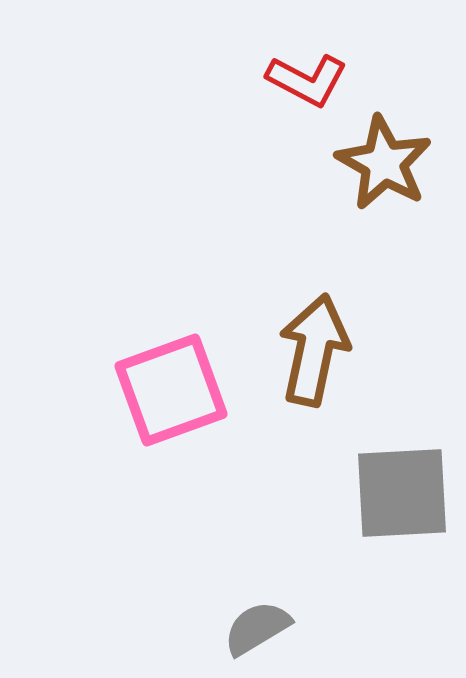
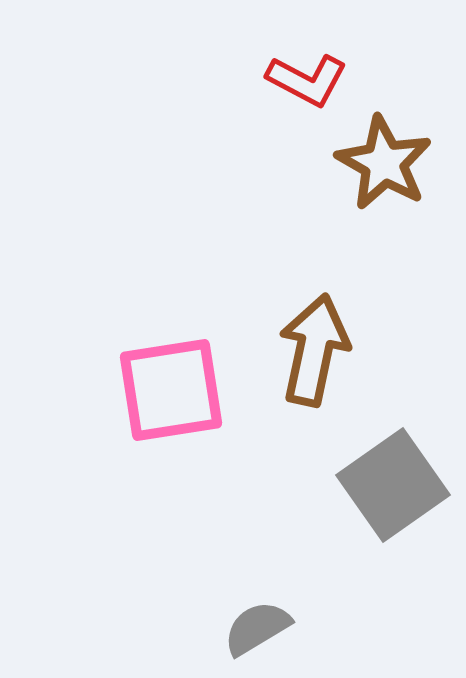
pink square: rotated 11 degrees clockwise
gray square: moved 9 px left, 8 px up; rotated 32 degrees counterclockwise
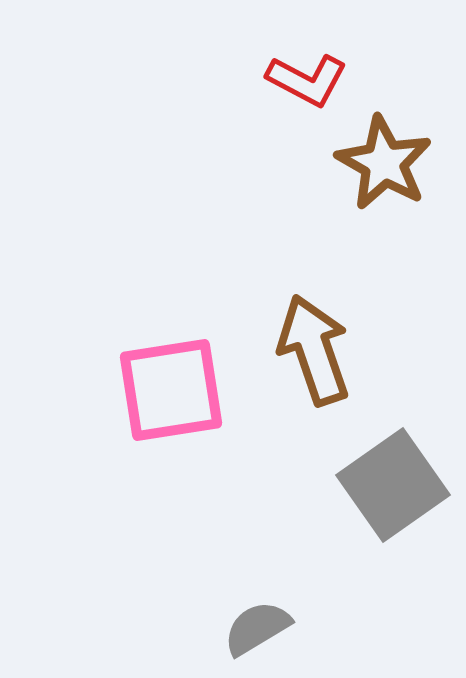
brown arrow: rotated 31 degrees counterclockwise
